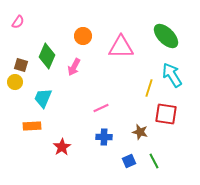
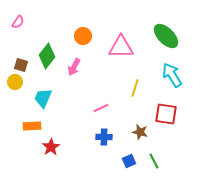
green diamond: rotated 15 degrees clockwise
yellow line: moved 14 px left
red star: moved 11 px left
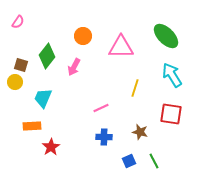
red square: moved 5 px right
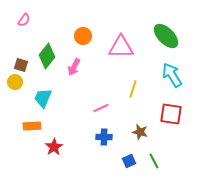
pink semicircle: moved 6 px right, 2 px up
yellow line: moved 2 px left, 1 px down
red star: moved 3 px right
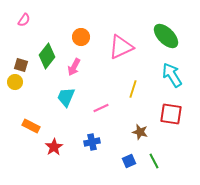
orange circle: moved 2 px left, 1 px down
pink triangle: rotated 24 degrees counterclockwise
cyan trapezoid: moved 23 px right, 1 px up
orange rectangle: moved 1 px left; rotated 30 degrees clockwise
blue cross: moved 12 px left, 5 px down; rotated 14 degrees counterclockwise
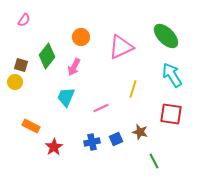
blue square: moved 13 px left, 22 px up
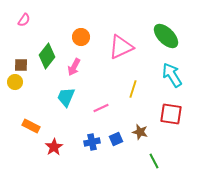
brown square: rotated 16 degrees counterclockwise
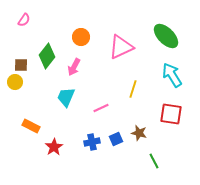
brown star: moved 1 px left, 1 px down
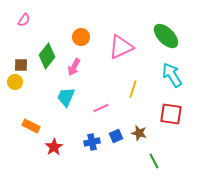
blue square: moved 3 px up
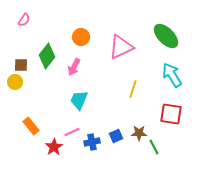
cyan trapezoid: moved 13 px right, 3 px down
pink line: moved 29 px left, 24 px down
orange rectangle: rotated 24 degrees clockwise
brown star: rotated 14 degrees counterclockwise
green line: moved 14 px up
